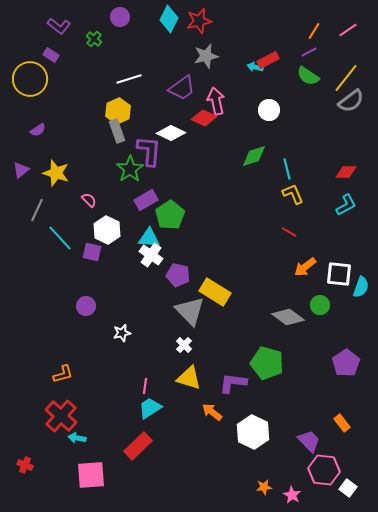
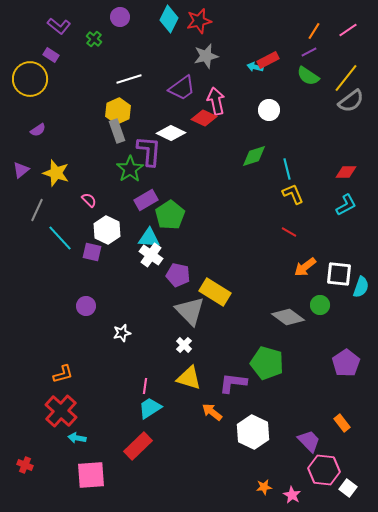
red cross at (61, 416): moved 5 px up
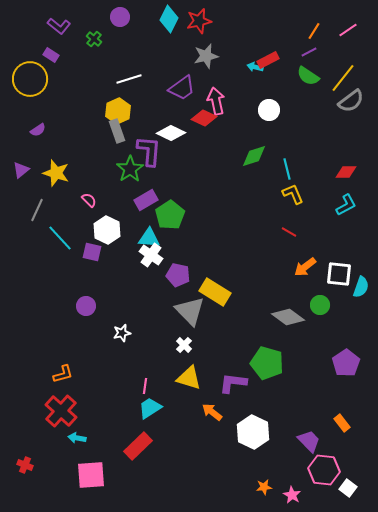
yellow line at (346, 78): moved 3 px left
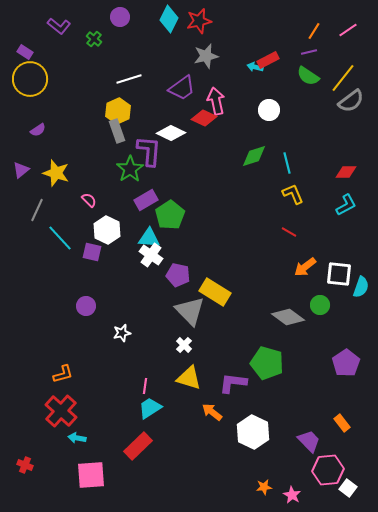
purple line at (309, 52): rotated 14 degrees clockwise
purple rectangle at (51, 55): moved 26 px left, 3 px up
cyan line at (287, 169): moved 6 px up
pink hexagon at (324, 470): moved 4 px right; rotated 12 degrees counterclockwise
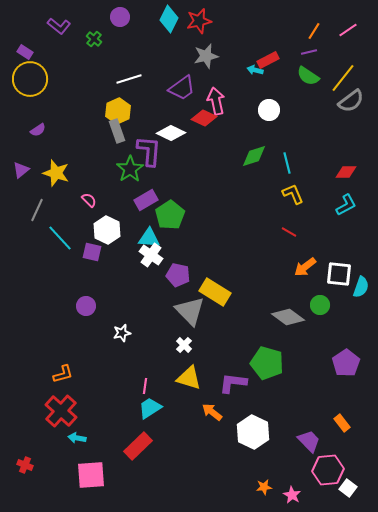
cyan arrow at (255, 67): moved 3 px down
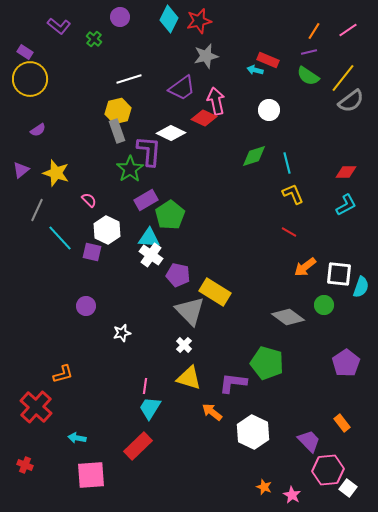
red rectangle at (268, 60): rotated 50 degrees clockwise
yellow hexagon at (118, 111): rotated 10 degrees clockwise
green circle at (320, 305): moved 4 px right
cyan trapezoid at (150, 408): rotated 25 degrees counterclockwise
red cross at (61, 411): moved 25 px left, 4 px up
orange star at (264, 487): rotated 28 degrees clockwise
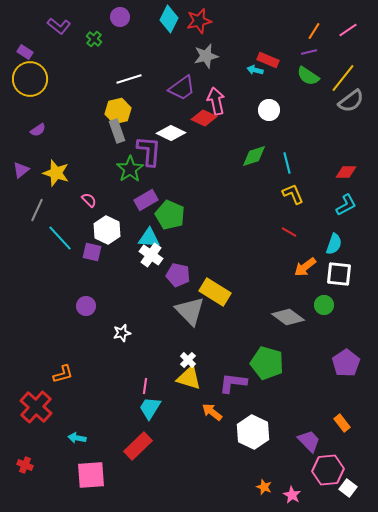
green pentagon at (170, 215): rotated 16 degrees counterclockwise
cyan semicircle at (361, 287): moved 27 px left, 43 px up
white cross at (184, 345): moved 4 px right, 15 px down
